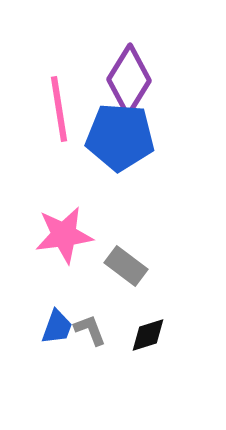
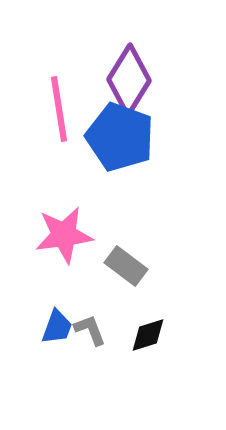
blue pentagon: rotated 16 degrees clockwise
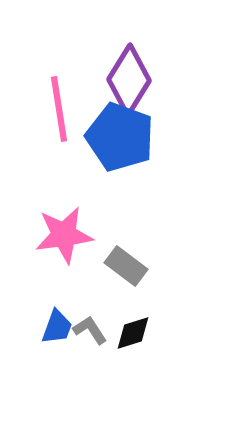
gray L-shape: rotated 12 degrees counterclockwise
black diamond: moved 15 px left, 2 px up
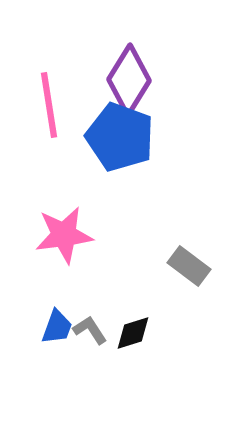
pink line: moved 10 px left, 4 px up
gray rectangle: moved 63 px right
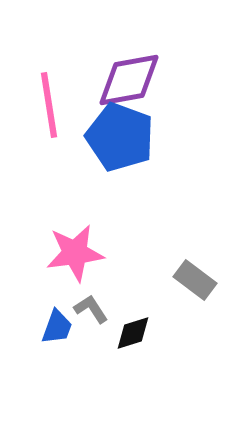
purple diamond: rotated 48 degrees clockwise
pink star: moved 11 px right, 18 px down
gray rectangle: moved 6 px right, 14 px down
gray L-shape: moved 1 px right, 21 px up
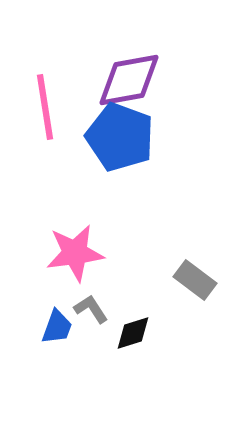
pink line: moved 4 px left, 2 px down
